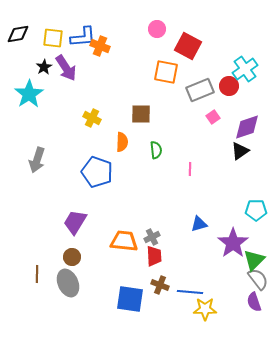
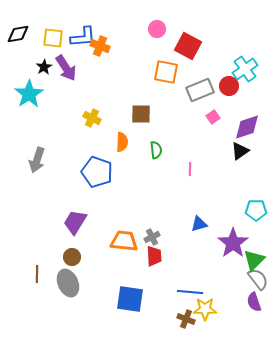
brown cross: moved 26 px right, 34 px down
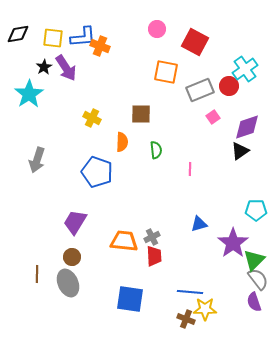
red square: moved 7 px right, 4 px up
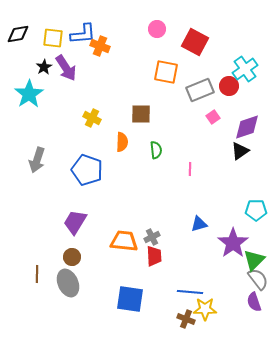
blue L-shape: moved 3 px up
blue pentagon: moved 10 px left, 2 px up
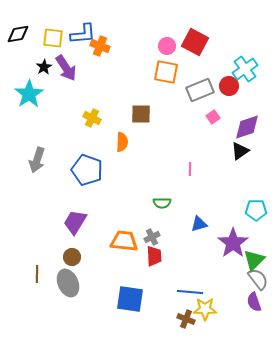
pink circle: moved 10 px right, 17 px down
green semicircle: moved 6 px right, 53 px down; rotated 96 degrees clockwise
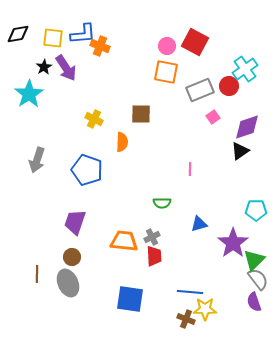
yellow cross: moved 2 px right, 1 px down
purple trapezoid: rotated 12 degrees counterclockwise
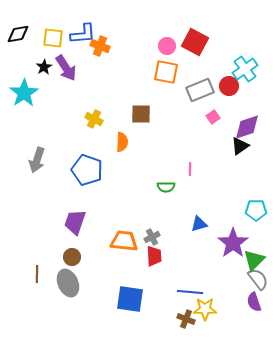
cyan star: moved 5 px left, 1 px up
black triangle: moved 5 px up
green semicircle: moved 4 px right, 16 px up
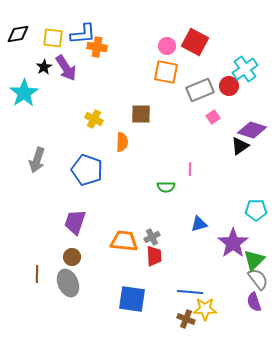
orange cross: moved 3 px left, 1 px down; rotated 12 degrees counterclockwise
purple diamond: moved 5 px right, 3 px down; rotated 36 degrees clockwise
blue square: moved 2 px right
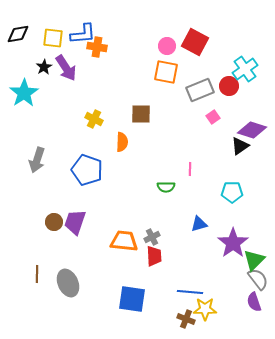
cyan pentagon: moved 24 px left, 18 px up
brown circle: moved 18 px left, 35 px up
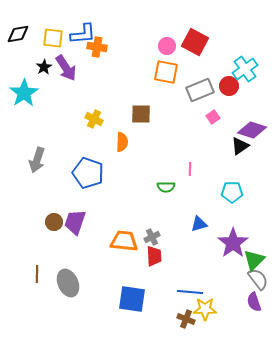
blue pentagon: moved 1 px right, 3 px down
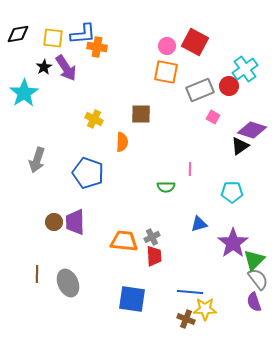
pink square: rotated 24 degrees counterclockwise
purple trapezoid: rotated 20 degrees counterclockwise
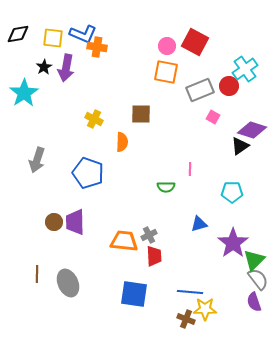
blue L-shape: rotated 28 degrees clockwise
purple arrow: rotated 44 degrees clockwise
gray cross: moved 3 px left, 2 px up
blue square: moved 2 px right, 5 px up
